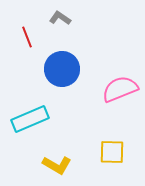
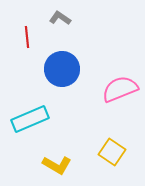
red line: rotated 15 degrees clockwise
yellow square: rotated 32 degrees clockwise
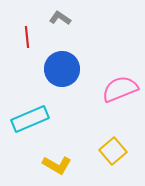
yellow square: moved 1 px right, 1 px up; rotated 16 degrees clockwise
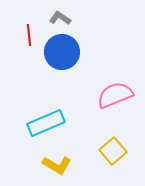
red line: moved 2 px right, 2 px up
blue circle: moved 17 px up
pink semicircle: moved 5 px left, 6 px down
cyan rectangle: moved 16 px right, 4 px down
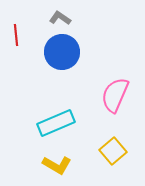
red line: moved 13 px left
pink semicircle: rotated 45 degrees counterclockwise
cyan rectangle: moved 10 px right
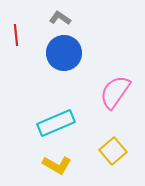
blue circle: moved 2 px right, 1 px down
pink semicircle: moved 3 px up; rotated 12 degrees clockwise
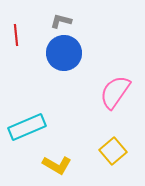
gray L-shape: moved 1 px right, 3 px down; rotated 20 degrees counterclockwise
cyan rectangle: moved 29 px left, 4 px down
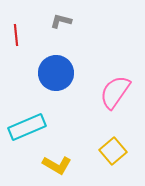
blue circle: moved 8 px left, 20 px down
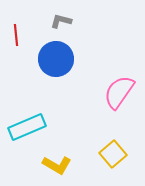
blue circle: moved 14 px up
pink semicircle: moved 4 px right
yellow square: moved 3 px down
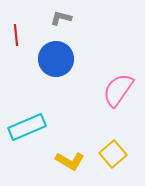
gray L-shape: moved 3 px up
pink semicircle: moved 1 px left, 2 px up
yellow L-shape: moved 13 px right, 4 px up
